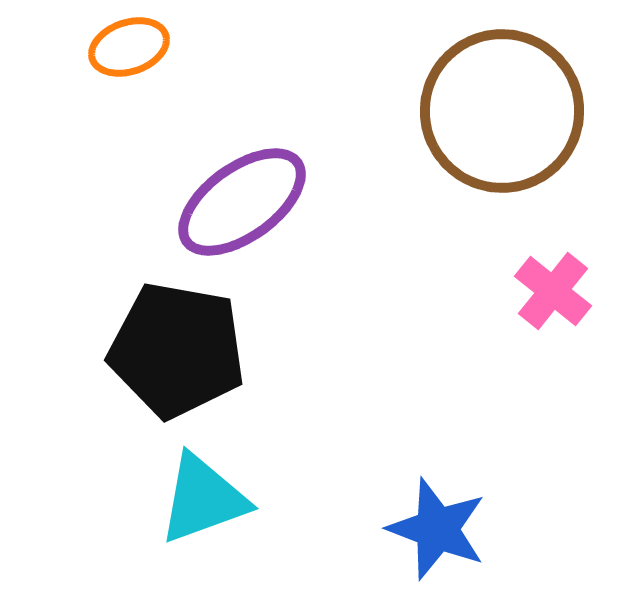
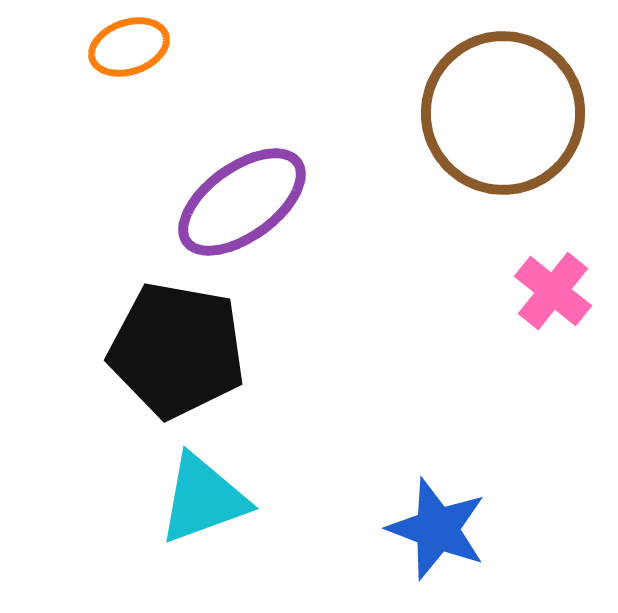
brown circle: moved 1 px right, 2 px down
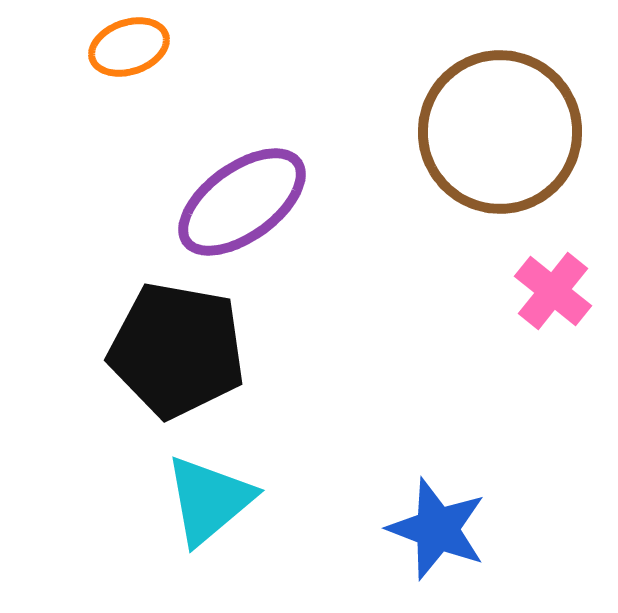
brown circle: moved 3 px left, 19 px down
cyan triangle: moved 6 px right, 1 px down; rotated 20 degrees counterclockwise
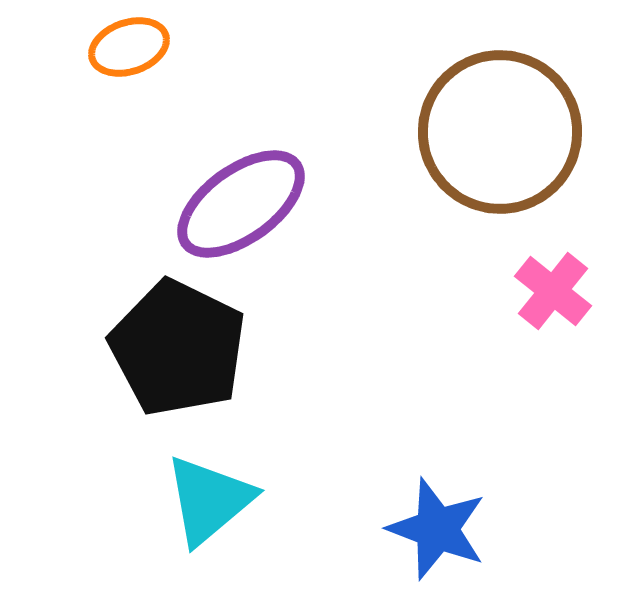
purple ellipse: moved 1 px left, 2 px down
black pentagon: moved 1 px right, 2 px up; rotated 16 degrees clockwise
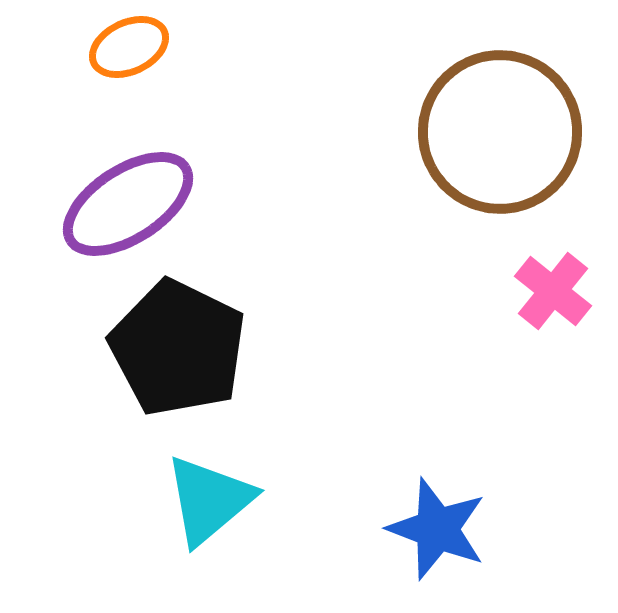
orange ellipse: rotated 6 degrees counterclockwise
purple ellipse: moved 113 px left; rotated 3 degrees clockwise
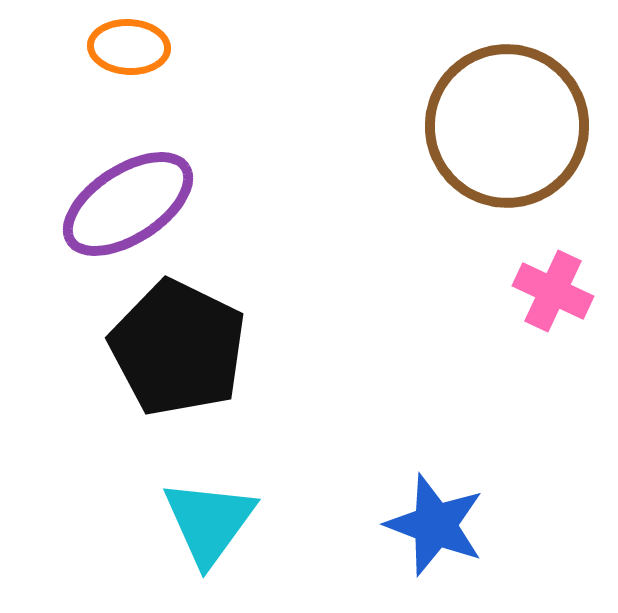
orange ellipse: rotated 28 degrees clockwise
brown circle: moved 7 px right, 6 px up
pink cross: rotated 14 degrees counterclockwise
cyan triangle: moved 22 px down; rotated 14 degrees counterclockwise
blue star: moved 2 px left, 4 px up
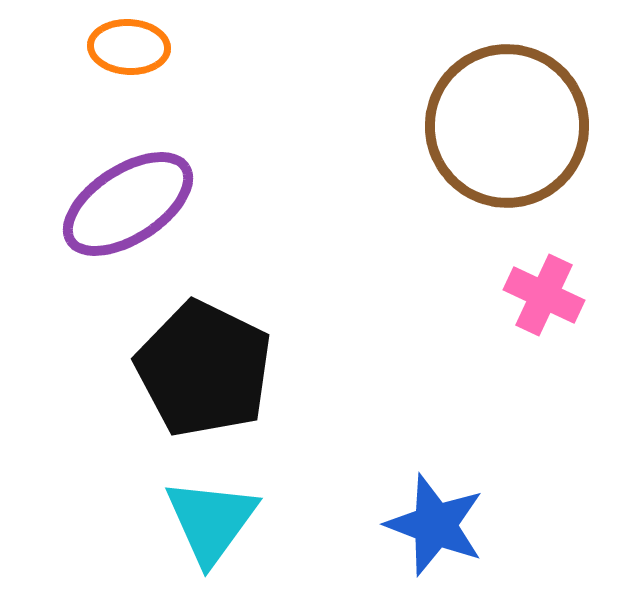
pink cross: moved 9 px left, 4 px down
black pentagon: moved 26 px right, 21 px down
cyan triangle: moved 2 px right, 1 px up
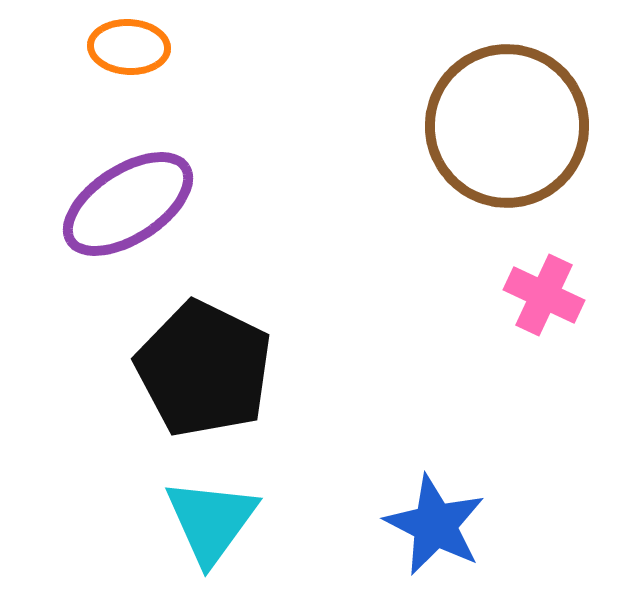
blue star: rotated 6 degrees clockwise
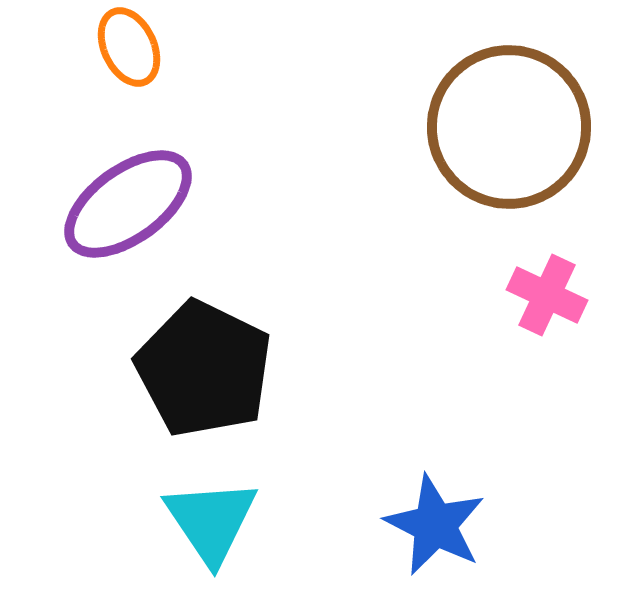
orange ellipse: rotated 62 degrees clockwise
brown circle: moved 2 px right, 1 px down
purple ellipse: rotated 3 degrees counterclockwise
pink cross: moved 3 px right
cyan triangle: rotated 10 degrees counterclockwise
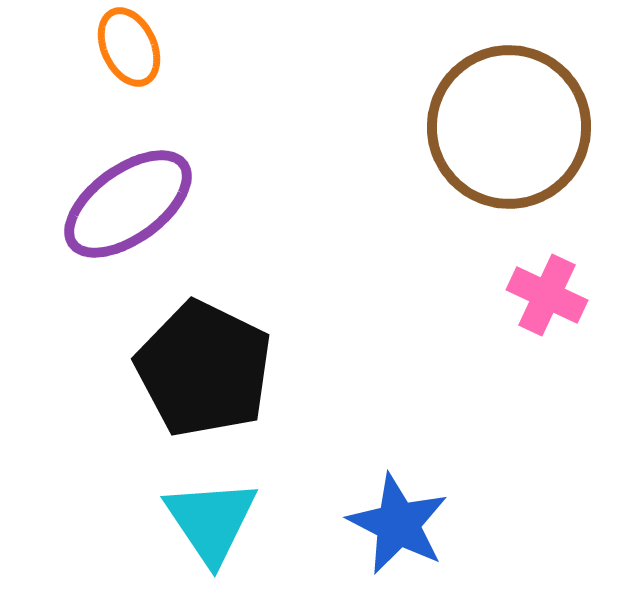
blue star: moved 37 px left, 1 px up
